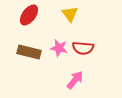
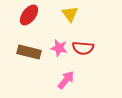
pink arrow: moved 9 px left
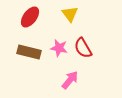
red ellipse: moved 1 px right, 2 px down
red semicircle: rotated 55 degrees clockwise
pink arrow: moved 4 px right
